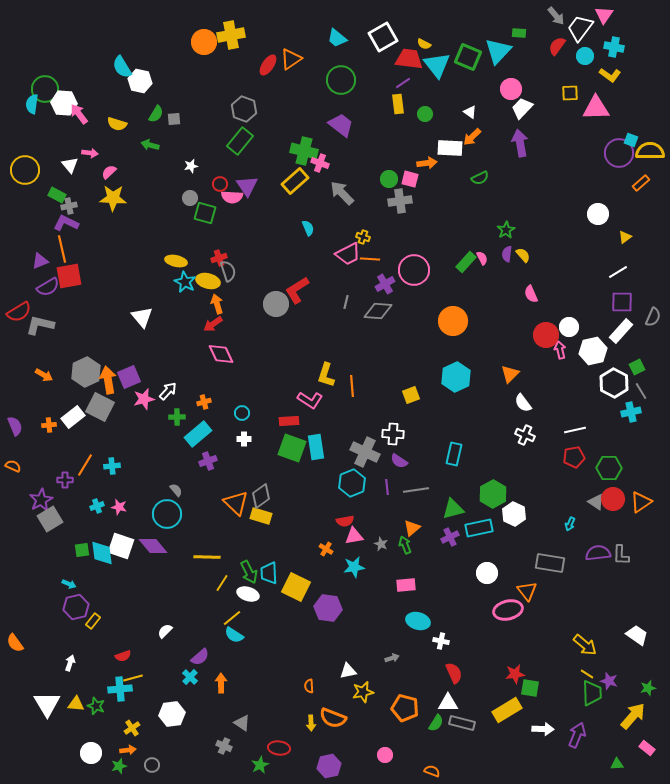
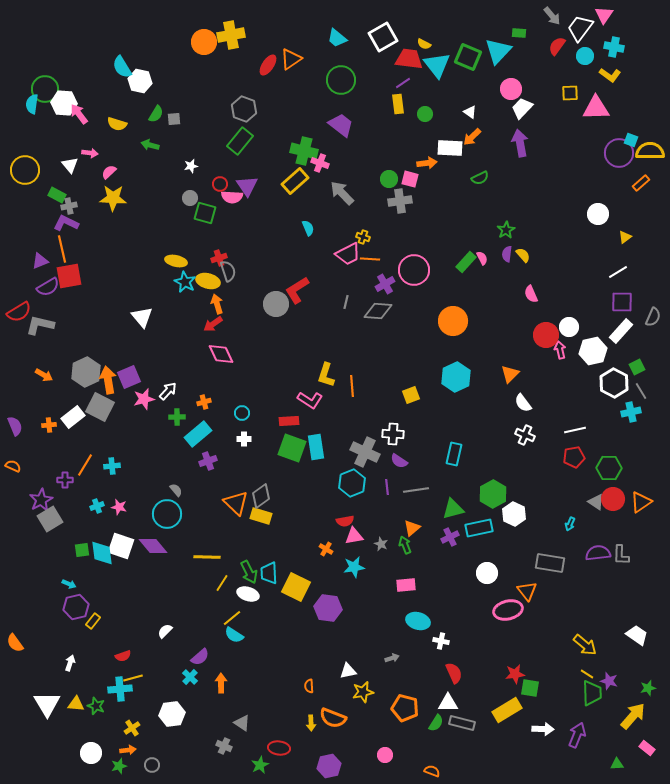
gray arrow at (556, 16): moved 4 px left
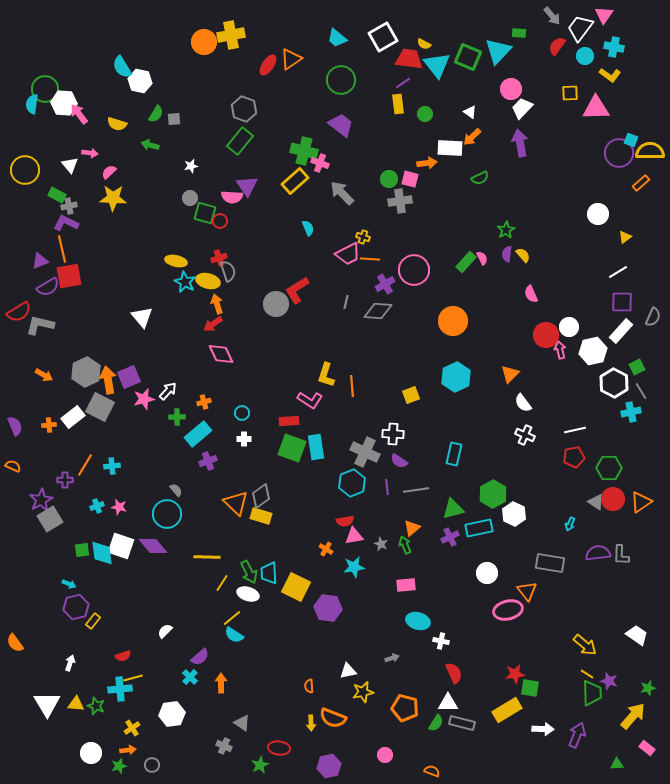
red circle at (220, 184): moved 37 px down
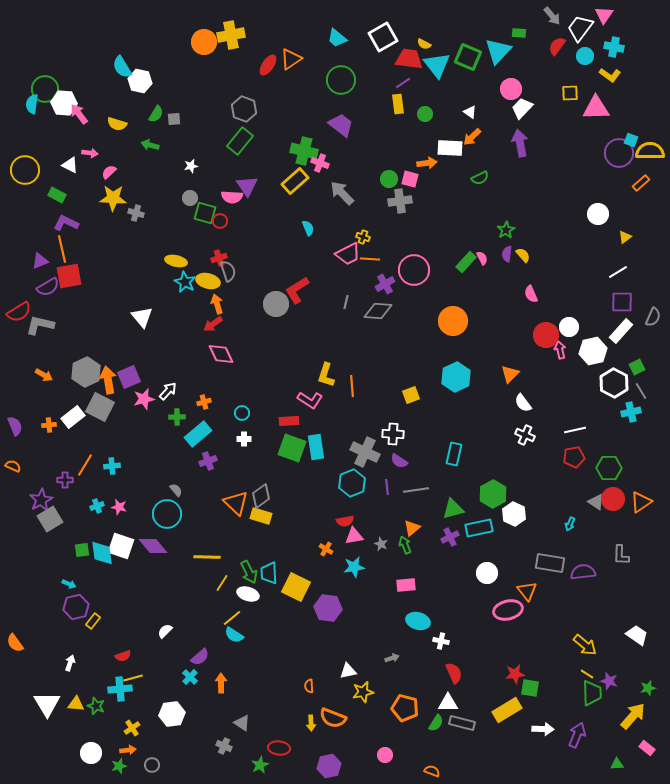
white triangle at (70, 165): rotated 24 degrees counterclockwise
gray cross at (69, 206): moved 67 px right, 7 px down; rotated 28 degrees clockwise
purple semicircle at (598, 553): moved 15 px left, 19 px down
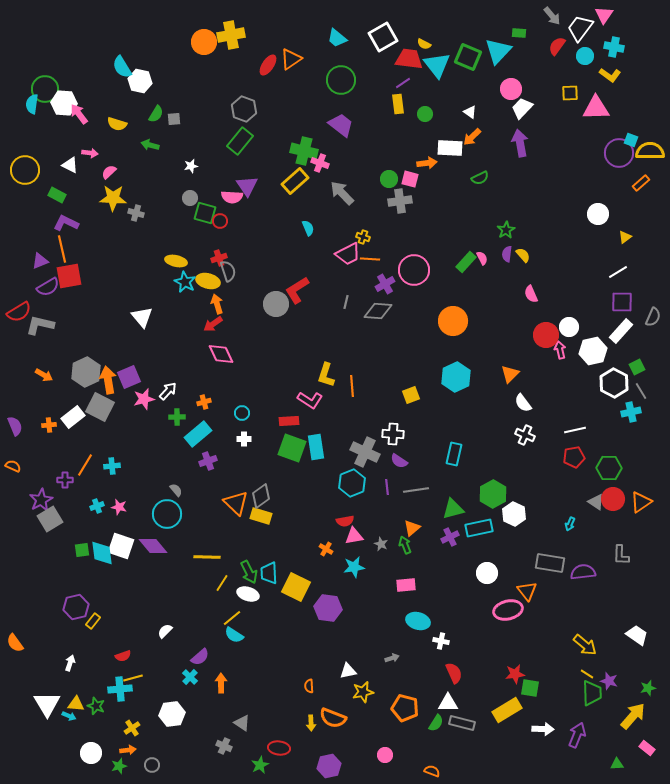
cyan arrow at (69, 584): moved 132 px down
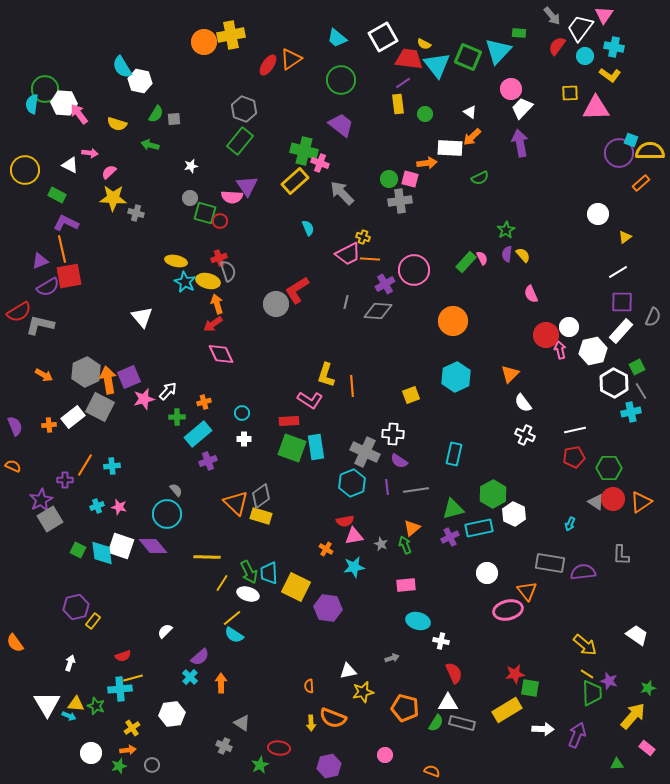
green square at (82, 550): moved 4 px left; rotated 35 degrees clockwise
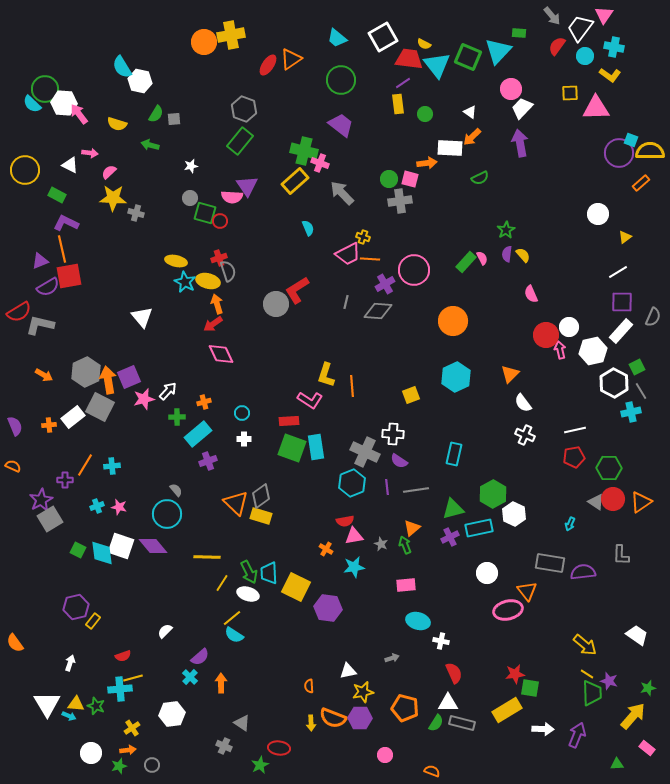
cyan semicircle at (32, 104): rotated 54 degrees counterclockwise
purple hexagon at (329, 766): moved 31 px right, 48 px up; rotated 15 degrees clockwise
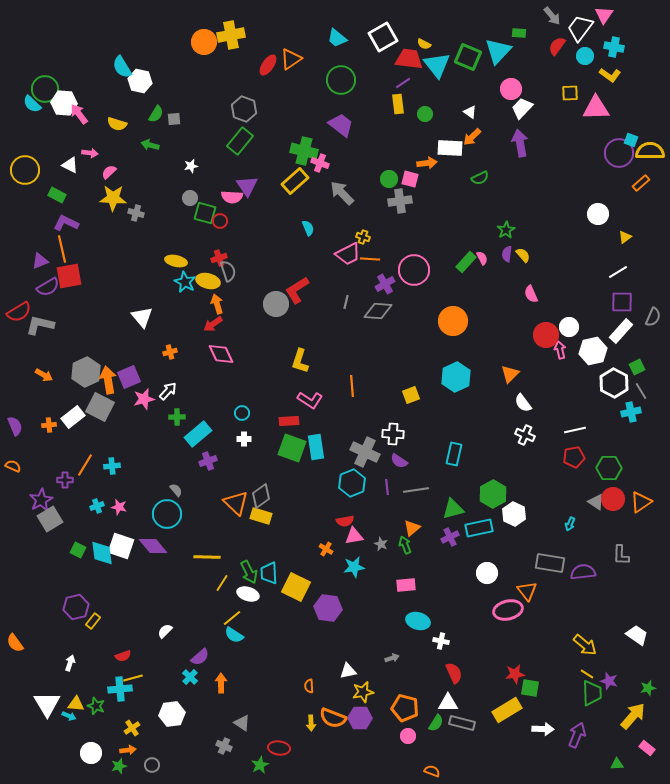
yellow L-shape at (326, 375): moved 26 px left, 14 px up
orange cross at (204, 402): moved 34 px left, 50 px up
pink circle at (385, 755): moved 23 px right, 19 px up
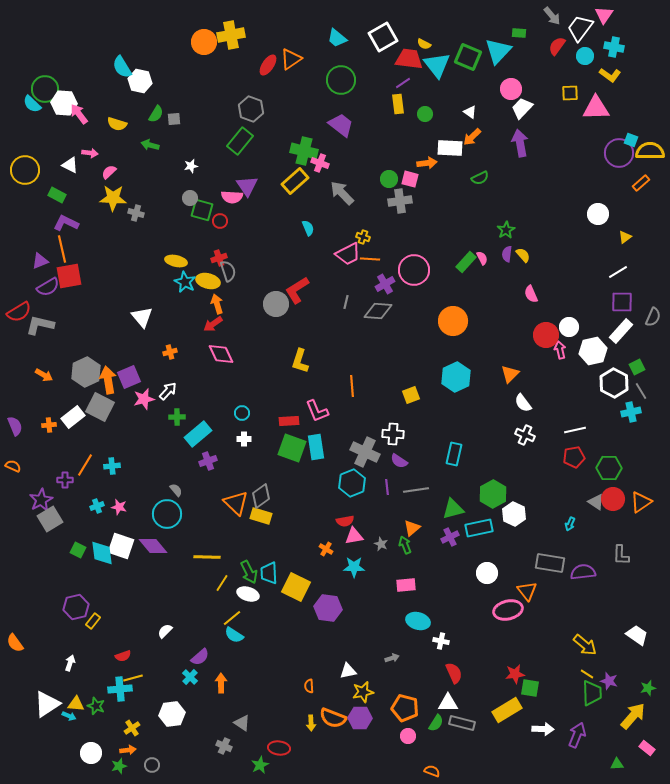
gray hexagon at (244, 109): moved 7 px right
green square at (205, 213): moved 3 px left, 3 px up
pink L-shape at (310, 400): moved 7 px right, 11 px down; rotated 35 degrees clockwise
cyan star at (354, 567): rotated 10 degrees clockwise
white triangle at (47, 704): rotated 28 degrees clockwise
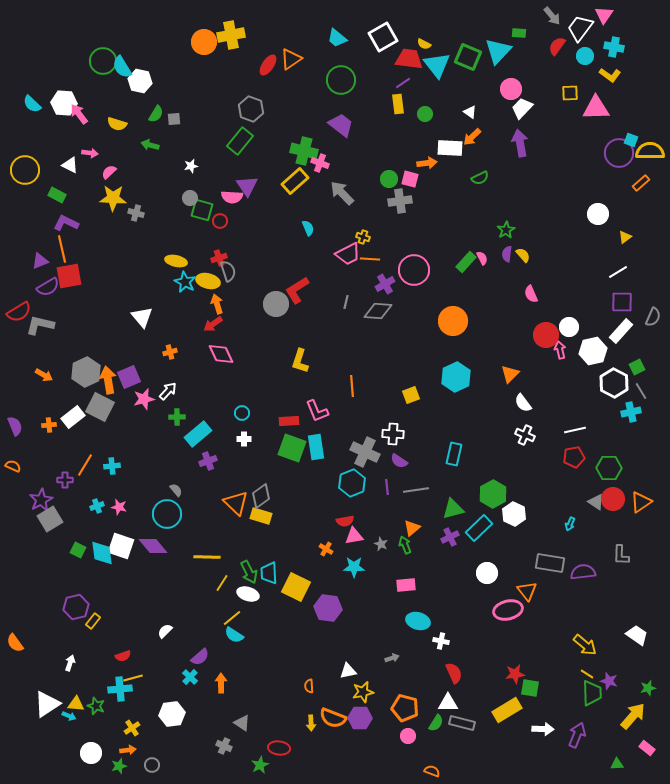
green circle at (45, 89): moved 58 px right, 28 px up
cyan rectangle at (479, 528): rotated 32 degrees counterclockwise
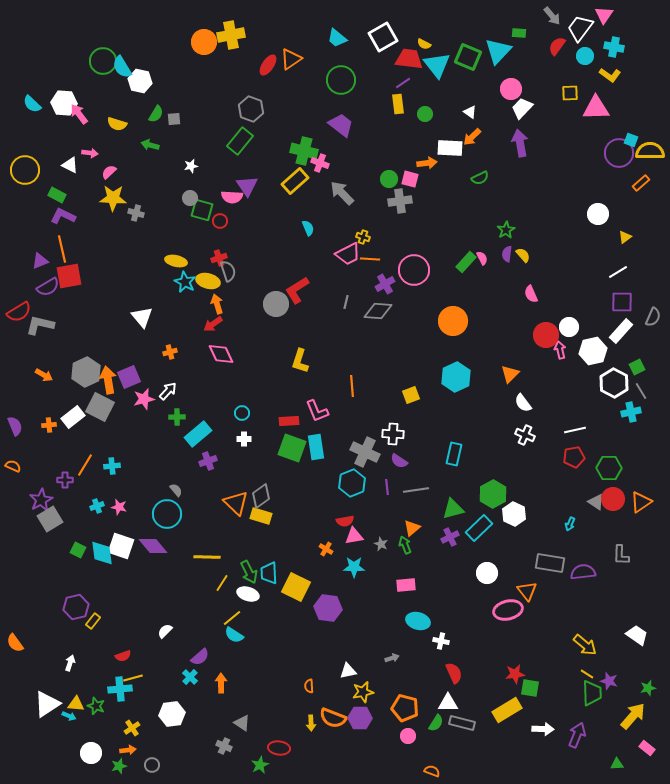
purple L-shape at (66, 223): moved 3 px left, 7 px up
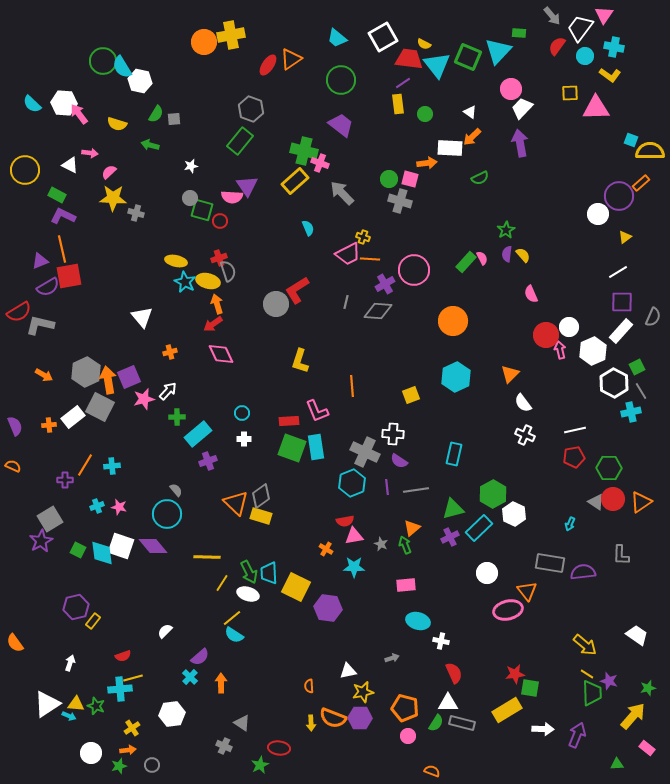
purple circle at (619, 153): moved 43 px down
gray cross at (400, 201): rotated 25 degrees clockwise
white hexagon at (593, 351): rotated 12 degrees counterclockwise
purple star at (41, 500): moved 41 px down
